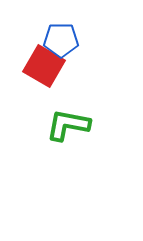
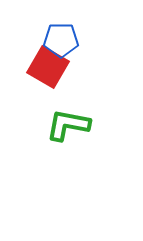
red square: moved 4 px right, 1 px down
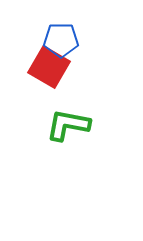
red square: moved 1 px right
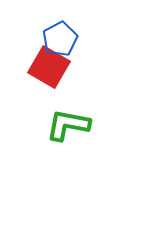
blue pentagon: moved 1 px left, 1 px up; rotated 28 degrees counterclockwise
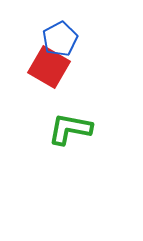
green L-shape: moved 2 px right, 4 px down
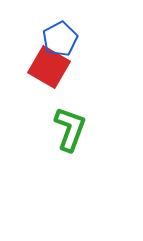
green L-shape: rotated 99 degrees clockwise
